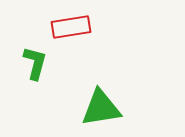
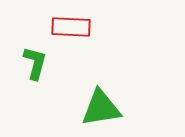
red rectangle: rotated 12 degrees clockwise
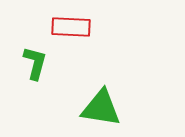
green triangle: rotated 18 degrees clockwise
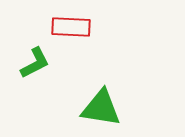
green L-shape: rotated 48 degrees clockwise
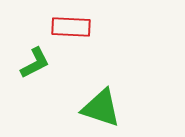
green triangle: rotated 9 degrees clockwise
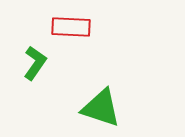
green L-shape: rotated 28 degrees counterclockwise
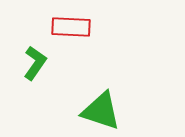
green triangle: moved 3 px down
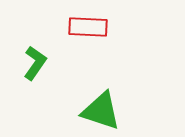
red rectangle: moved 17 px right
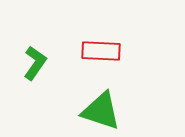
red rectangle: moved 13 px right, 24 px down
